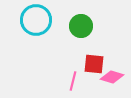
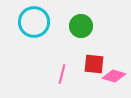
cyan circle: moved 2 px left, 2 px down
pink diamond: moved 2 px right, 1 px up
pink line: moved 11 px left, 7 px up
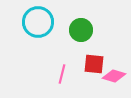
cyan circle: moved 4 px right
green circle: moved 4 px down
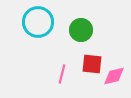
red square: moved 2 px left
pink diamond: rotated 30 degrees counterclockwise
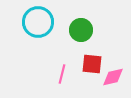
pink diamond: moved 1 px left, 1 px down
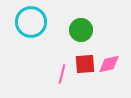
cyan circle: moved 7 px left
red square: moved 7 px left; rotated 10 degrees counterclockwise
pink diamond: moved 4 px left, 13 px up
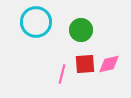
cyan circle: moved 5 px right
